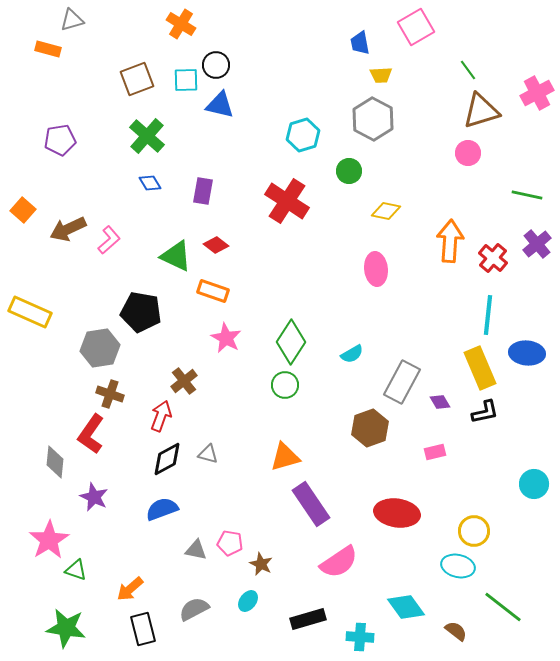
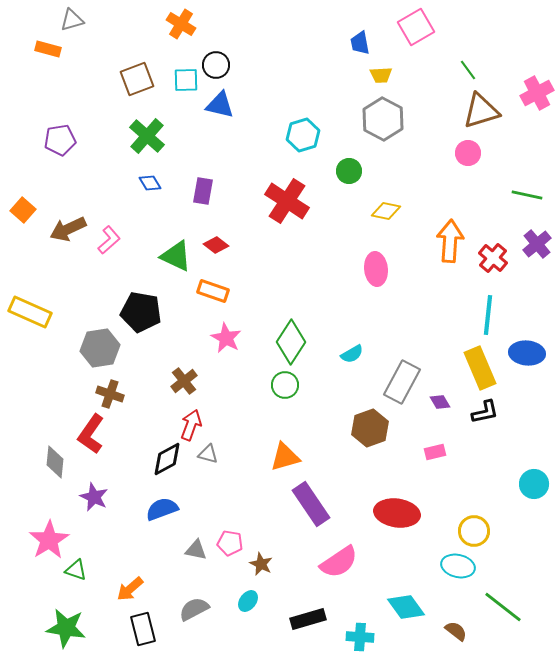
gray hexagon at (373, 119): moved 10 px right
red arrow at (161, 416): moved 30 px right, 9 px down
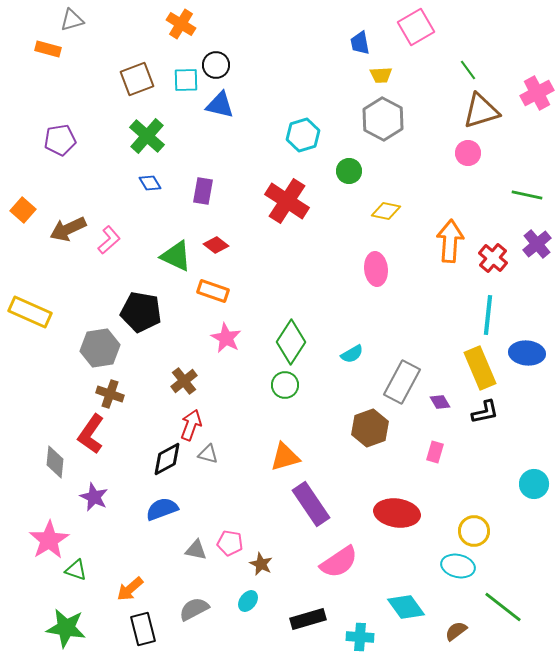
pink rectangle at (435, 452): rotated 60 degrees counterclockwise
brown semicircle at (456, 631): rotated 75 degrees counterclockwise
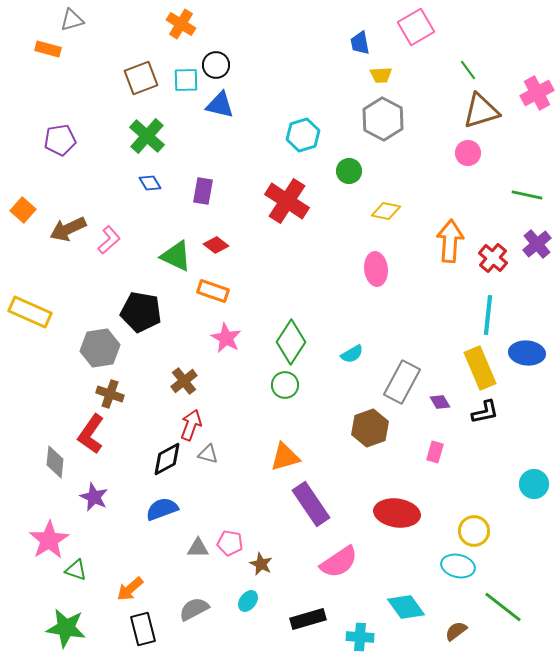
brown square at (137, 79): moved 4 px right, 1 px up
gray triangle at (196, 550): moved 2 px right, 2 px up; rotated 10 degrees counterclockwise
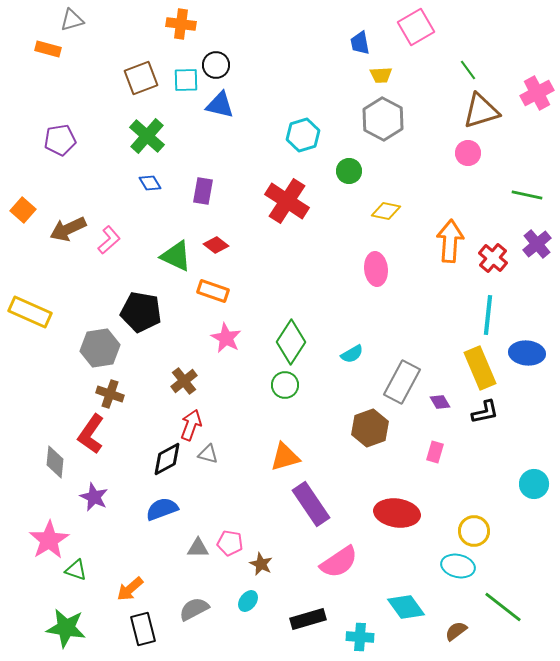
orange cross at (181, 24): rotated 24 degrees counterclockwise
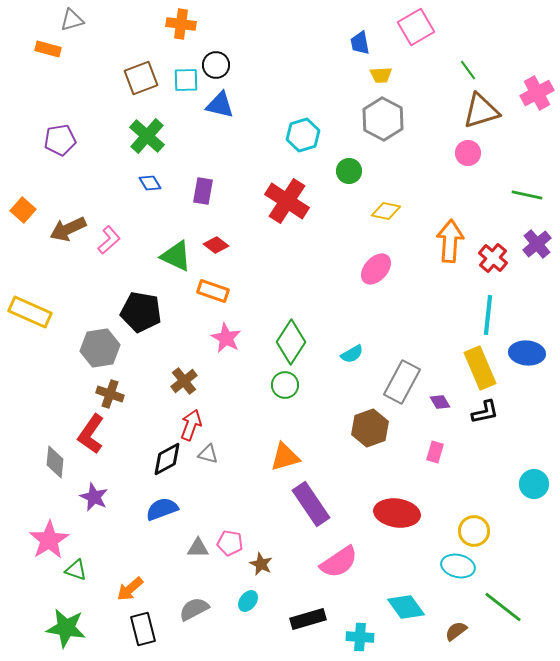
pink ellipse at (376, 269): rotated 48 degrees clockwise
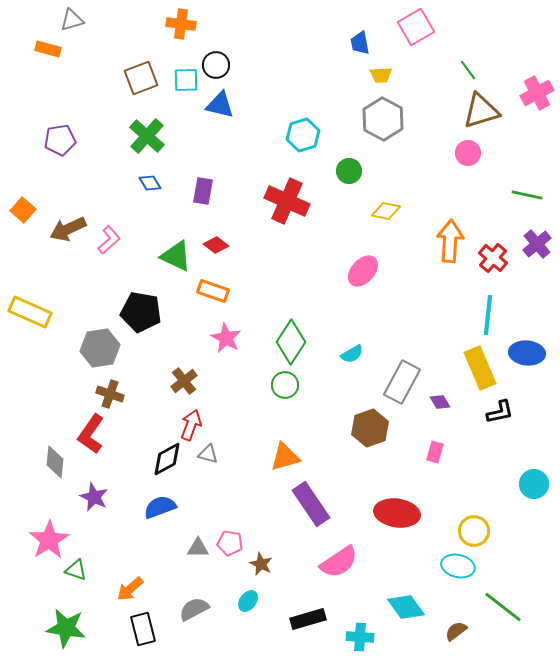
red cross at (287, 201): rotated 9 degrees counterclockwise
pink ellipse at (376, 269): moved 13 px left, 2 px down
black L-shape at (485, 412): moved 15 px right
blue semicircle at (162, 509): moved 2 px left, 2 px up
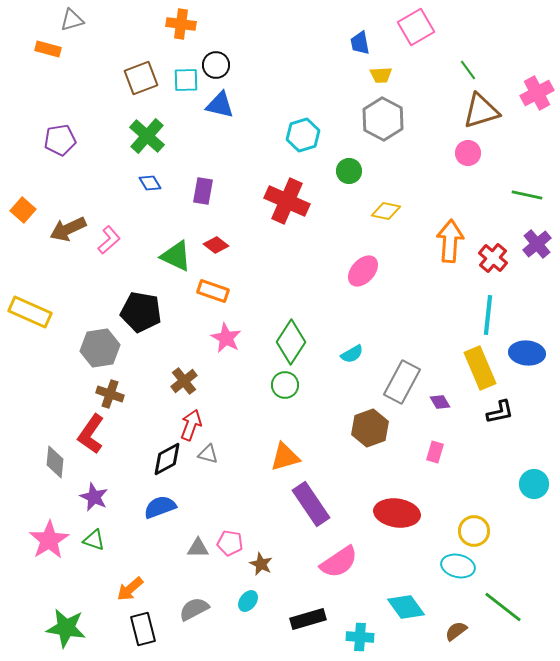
green triangle at (76, 570): moved 18 px right, 30 px up
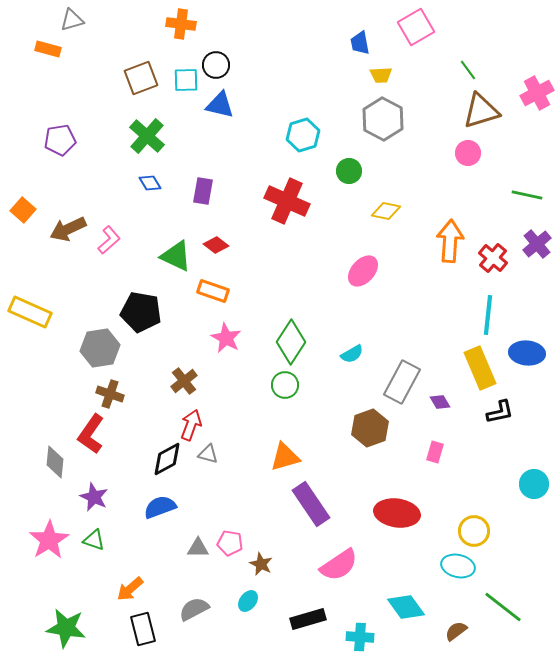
pink semicircle at (339, 562): moved 3 px down
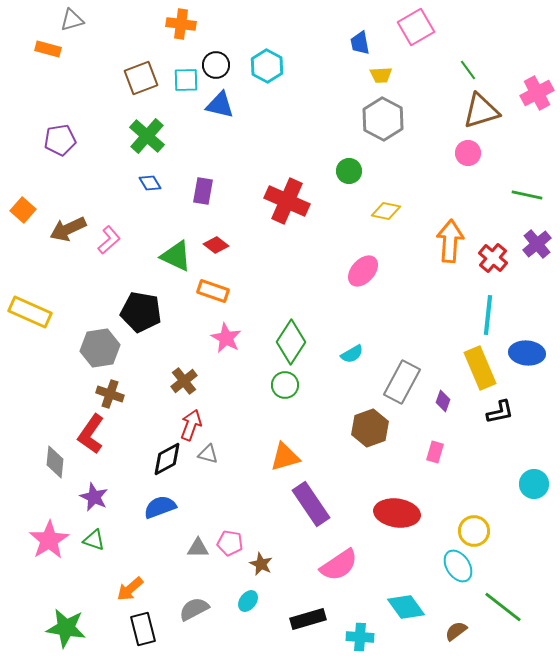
cyan hexagon at (303, 135): moved 36 px left, 69 px up; rotated 16 degrees counterclockwise
purple diamond at (440, 402): moved 3 px right, 1 px up; rotated 50 degrees clockwise
cyan ellipse at (458, 566): rotated 44 degrees clockwise
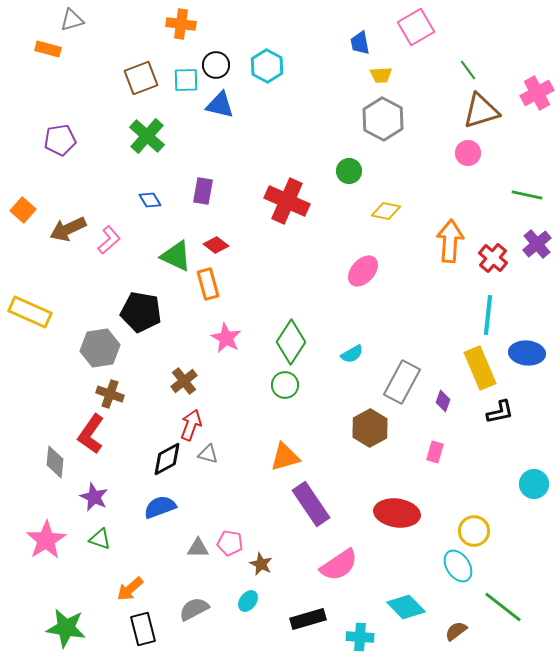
blue diamond at (150, 183): moved 17 px down
orange rectangle at (213, 291): moved 5 px left, 7 px up; rotated 56 degrees clockwise
brown hexagon at (370, 428): rotated 9 degrees counterclockwise
pink star at (49, 540): moved 3 px left
green triangle at (94, 540): moved 6 px right, 1 px up
cyan diamond at (406, 607): rotated 9 degrees counterclockwise
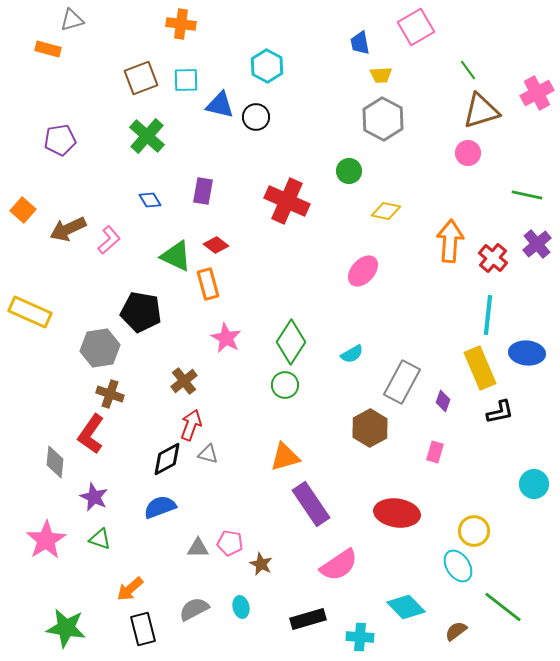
black circle at (216, 65): moved 40 px right, 52 px down
cyan ellipse at (248, 601): moved 7 px left, 6 px down; rotated 50 degrees counterclockwise
